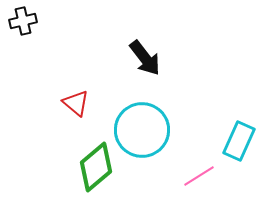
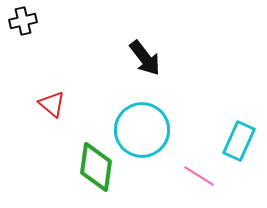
red triangle: moved 24 px left, 1 px down
green diamond: rotated 42 degrees counterclockwise
pink line: rotated 64 degrees clockwise
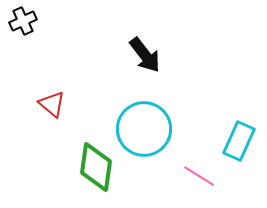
black cross: rotated 12 degrees counterclockwise
black arrow: moved 3 px up
cyan circle: moved 2 px right, 1 px up
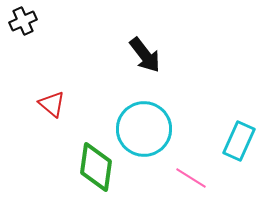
pink line: moved 8 px left, 2 px down
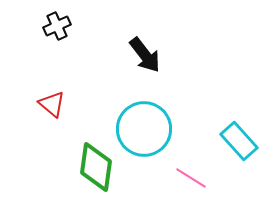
black cross: moved 34 px right, 5 px down
cyan rectangle: rotated 66 degrees counterclockwise
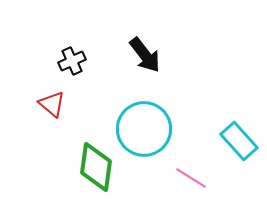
black cross: moved 15 px right, 35 px down
